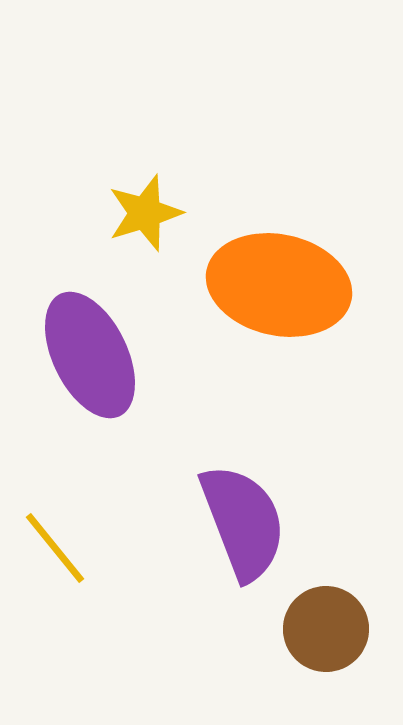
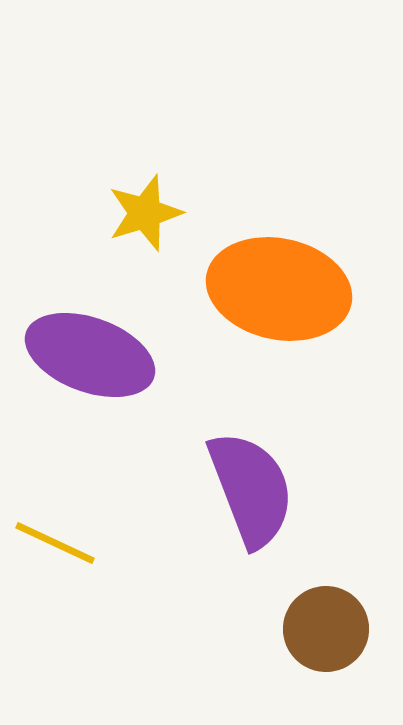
orange ellipse: moved 4 px down
purple ellipse: rotated 44 degrees counterclockwise
purple semicircle: moved 8 px right, 33 px up
yellow line: moved 5 px up; rotated 26 degrees counterclockwise
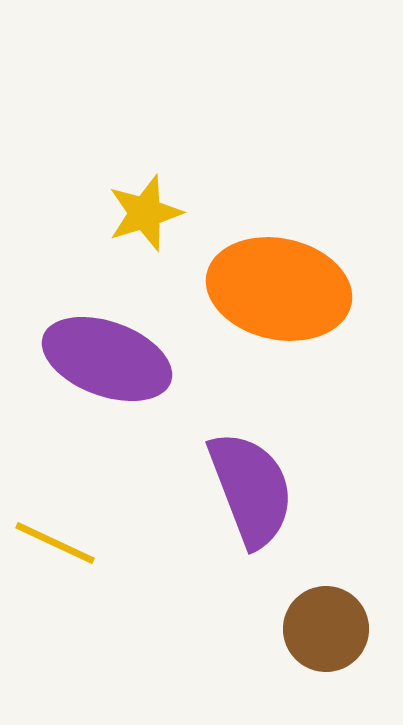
purple ellipse: moved 17 px right, 4 px down
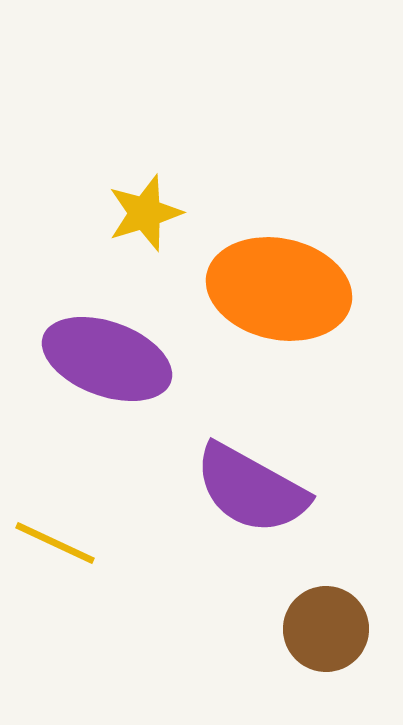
purple semicircle: rotated 140 degrees clockwise
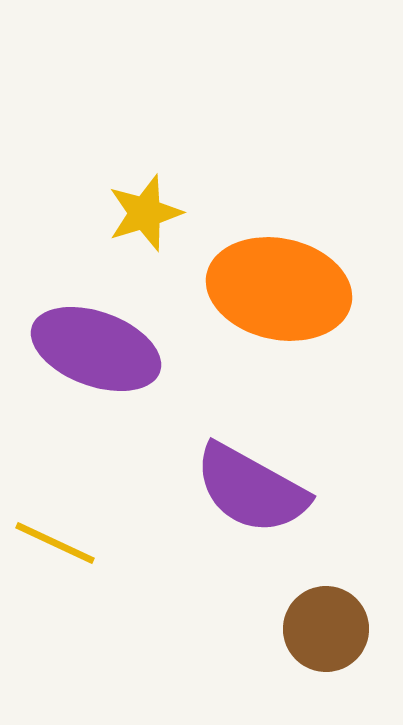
purple ellipse: moved 11 px left, 10 px up
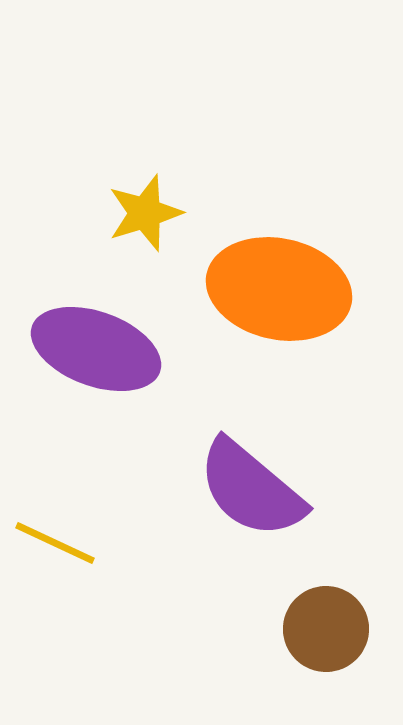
purple semicircle: rotated 11 degrees clockwise
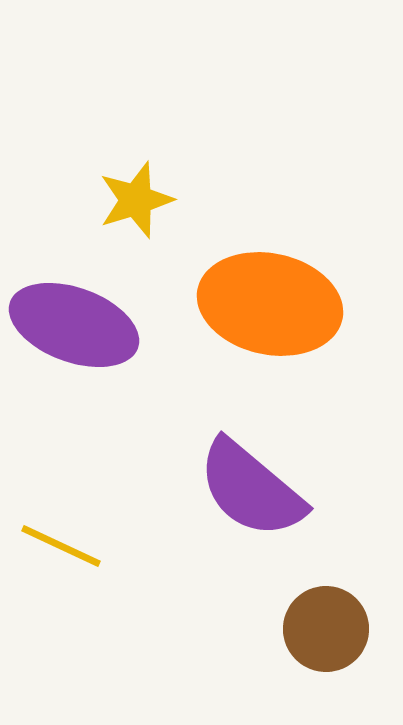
yellow star: moved 9 px left, 13 px up
orange ellipse: moved 9 px left, 15 px down
purple ellipse: moved 22 px left, 24 px up
yellow line: moved 6 px right, 3 px down
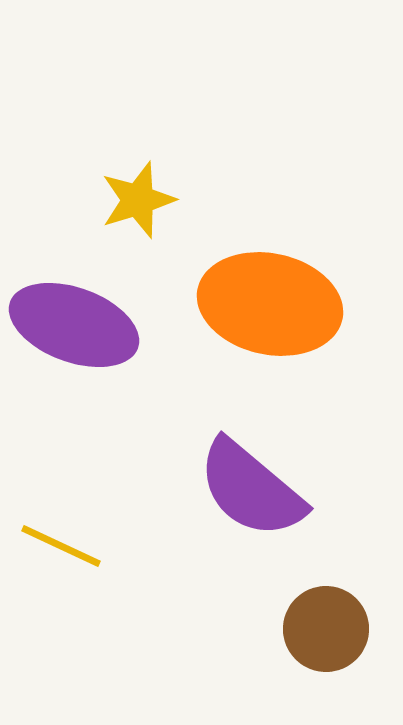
yellow star: moved 2 px right
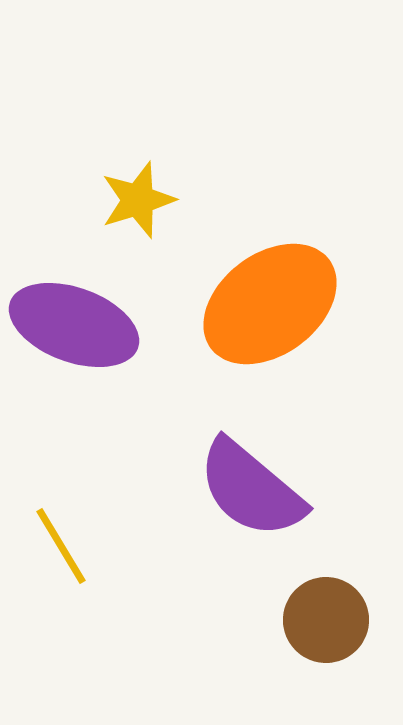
orange ellipse: rotated 49 degrees counterclockwise
yellow line: rotated 34 degrees clockwise
brown circle: moved 9 px up
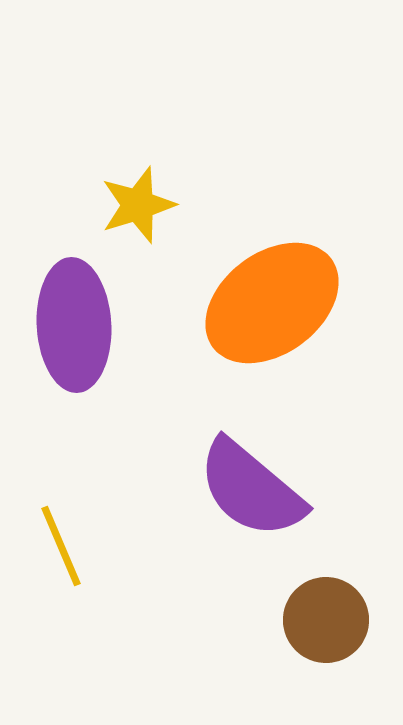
yellow star: moved 5 px down
orange ellipse: moved 2 px right, 1 px up
purple ellipse: rotated 67 degrees clockwise
yellow line: rotated 8 degrees clockwise
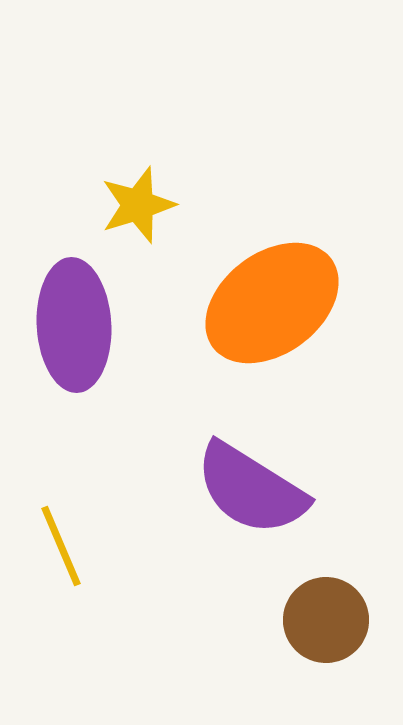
purple semicircle: rotated 8 degrees counterclockwise
